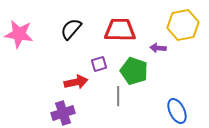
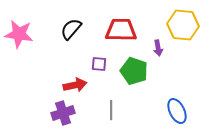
yellow hexagon: rotated 16 degrees clockwise
red trapezoid: moved 1 px right
purple arrow: rotated 105 degrees counterclockwise
purple square: rotated 21 degrees clockwise
red arrow: moved 1 px left, 3 px down
gray line: moved 7 px left, 14 px down
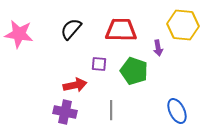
purple cross: moved 2 px right, 1 px up; rotated 30 degrees clockwise
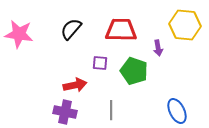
yellow hexagon: moved 2 px right
purple square: moved 1 px right, 1 px up
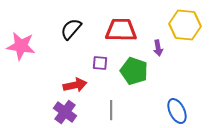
pink star: moved 2 px right, 12 px down
purple cross: rotated 25 degrees clockwise
